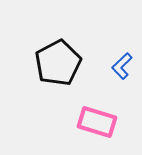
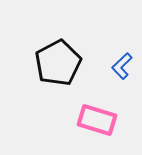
pink rectangle: moved 2 px up
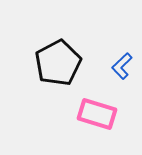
pink rectangle: moved 6 px up
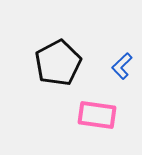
pink rectangle: moved 1 px down; rotated 9 degrees counterclockwise
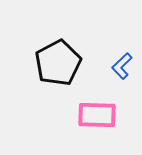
pink rectangle: rotated 6 degrees counterclockwise
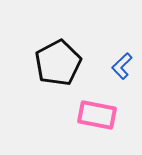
pink rectangle: rotated 9 degrees clockwise
